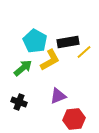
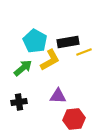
yellow line: rotated 21 degrees clockwise
purple triangle: rotated 24 degrees clockwise
black cross: rotated 28 degrees counterclockwise
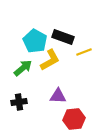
black rectangle: moved 5 px left, 5 px up; rotated 30 degrees clockwise
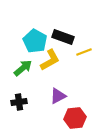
purple triangle: rotated 30 degrees counterclockwise
red hexagon: moved 1 px right, 1 px up
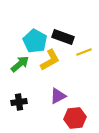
green arrow: moved 3 px left, 4 px up
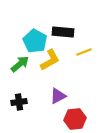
black rectangle: moved 5 px up; rotated 15 degrees counterclockwise
red hexagon: moved 1 px down
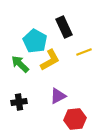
black rectangle: moved 1 px right, 5 px up; rotated 60 degrees clockwise
green arrow: rotated 96 degrees counterclockwise
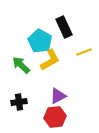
cyan pentagon: moved 5 px right
green arrow: moved 1 px right, 1 px down
red hexagon: moved 20 px left, 2 px up
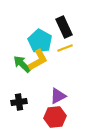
yellow line: moved 19 px left, 4 px up
yellow L-shape: moved 12 px left
green arrow: moved 1 px right, 1 px up
